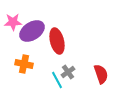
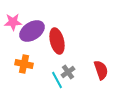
red semicircle: moved 4 px up
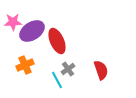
red ellipse: rotated 10 degrees counterclockwise
orange cross: moved 1 px right, 1 px down; rotated 36 degrees counterclockwise
gray cross: moved 3 px up
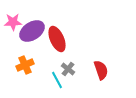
red ellipse: moved 2 px up
gray cross: rotated 16 degrees counterclockwise
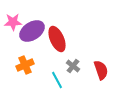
gray cross: moved 5 px right, 3 px up
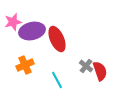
pink star: rotated 12 degrees counterclockwise
purple ellipse: rotated 20 degrees clockwise
gray cross: moved 13 px right
red semicircle: moved 1 px left, 1 px down
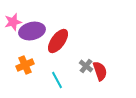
red ellipse: moved 1 px right, 2 px down; rotated 60 degrees clockwise
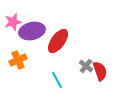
orange cross: moved 7 px left, 5 px up
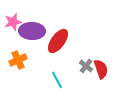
purple ellipse: rotated 15 degrees clockwise
red semicircle: moved 1 px right, 2 px up
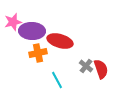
red ellipse: moved 2 px right; rotated 70 degrees clockwise
orange cross: moved 20 px right, 7 px up; rotated 12 degrees clockwise
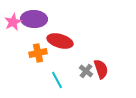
pink star: rotated 12 degrees counterclockwise
purple ellipse: moved 2 px right, 12 px up
gray cross: moved 5 px down
